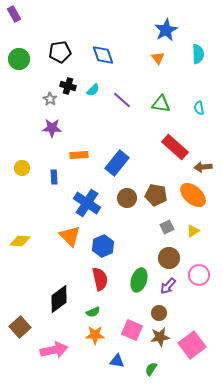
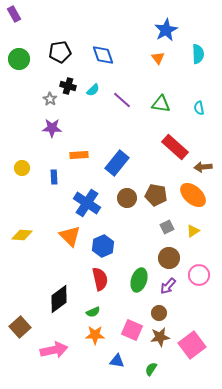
yellow diamond at (20, 241): moved 2 px right, 6 px up
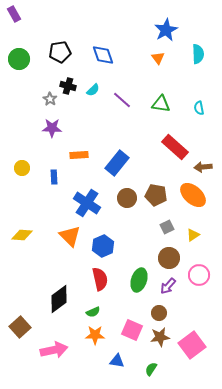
yellow triangle at (193, 231): moved 4 px down
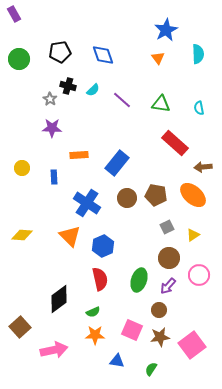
red rectangle at (175, 147): moved 4 px up
brown circle at (159, 313): moved 3 px up
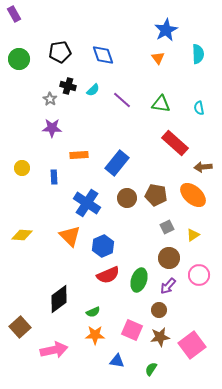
red semicircle at (100, 279): moved 8 px right, 4 px up; rotated 80 degrees clockwise
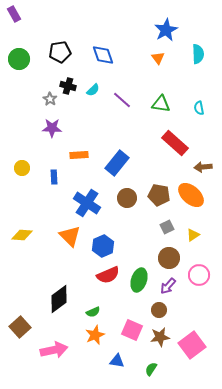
brown pentagon at (156, 195): moved 3 px right
orange ellipse at (193, 195): moved 2 px left
orange star at (95, 335): rotated 24 degrees counterclockwise
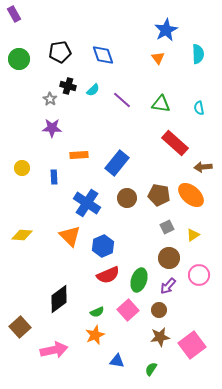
green semicircle at (93, 312): moved 4 px right
pink square at (132, 330): moved 4 px left, 20 px up; rotated 25 degrees clockwise
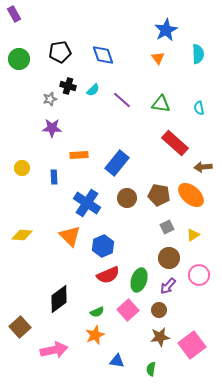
gray star at (50, 99): rotated 24 degrees clockwise
green semicircle at (151, 369): rotated 24 degrees counterclockwise
